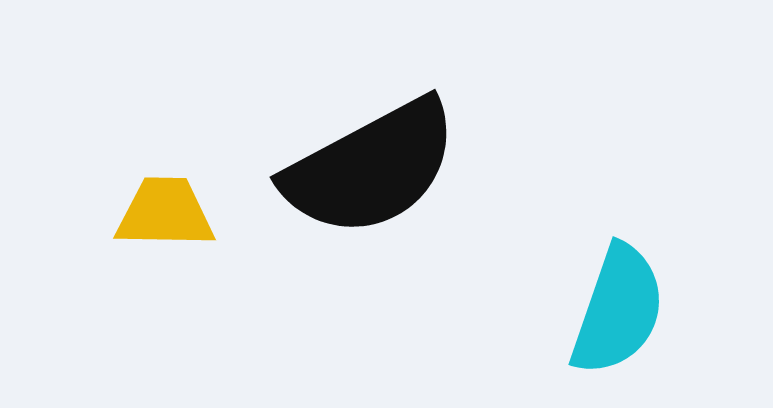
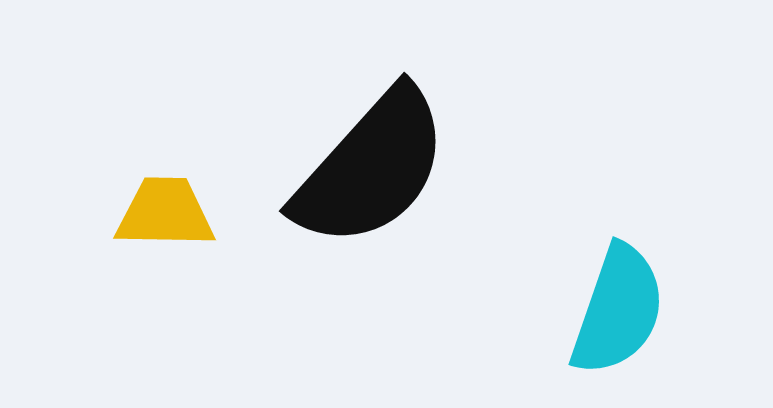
black semicircle: rotated 20 degrees counterclockwise
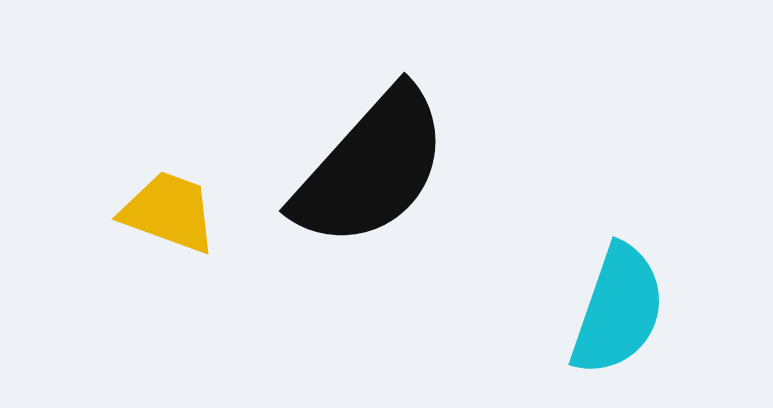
yellow trapezoid: moved 4 px right, 1 px up; rotated 19 degrees clockwise
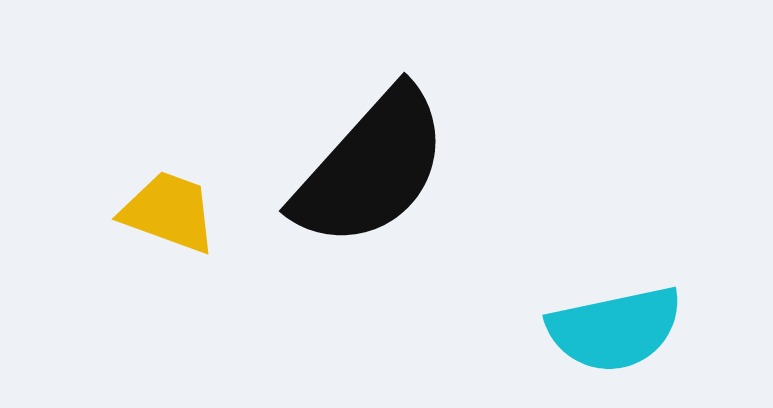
cyan semicircle: moved 3 px left, 19 px down; rotated 59 degrees clockwise
